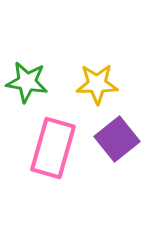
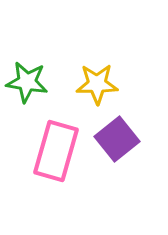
pink rectangle: moved 3 px right, 3 px down
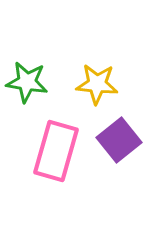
yellow star: rotated 6 degrees clockwise
purple square: moved 2 px right, 1 px down
